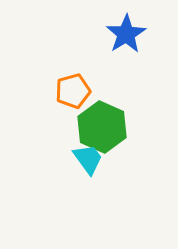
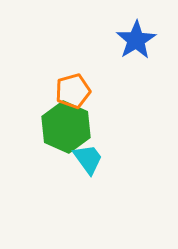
blue star: moved 10 px right, 6 px down
green hexagon: moved 36 px left
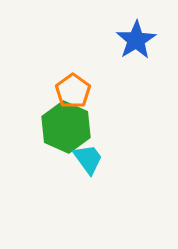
orange pentagon: rotated 20 degrees counterclockwise
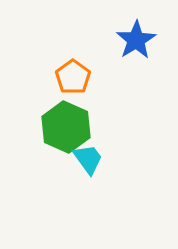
orange pentagon: moved 14 px up
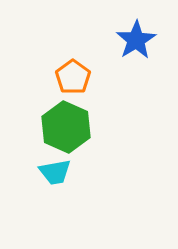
cyan trapezoid: moved 33 px left, 13 px down; rotated 116 degrees clockwise
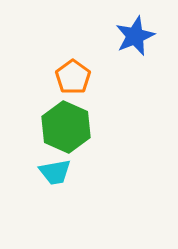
blue star: moved 1 px left, 4 px up; rotated 9 degrees clockwise
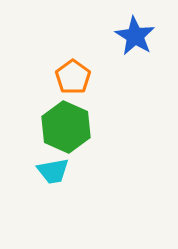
blue star: rotated 18 degrees counterclockwise
cyan trapezoid: moved 2 px left, 1 px up
